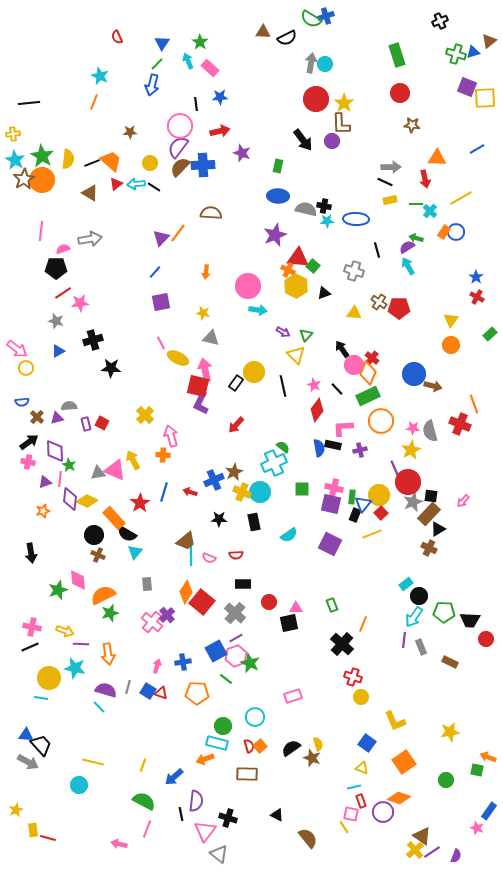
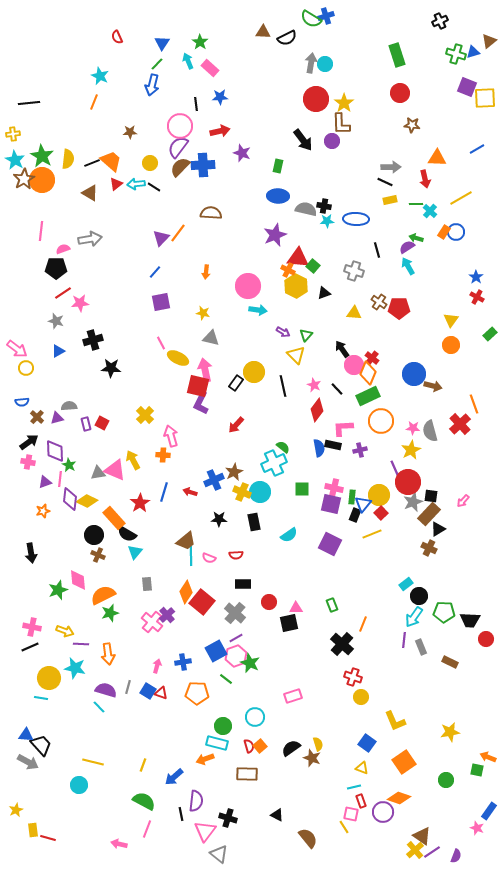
red cross at (460, 424): rotated 25 degrees clockwise
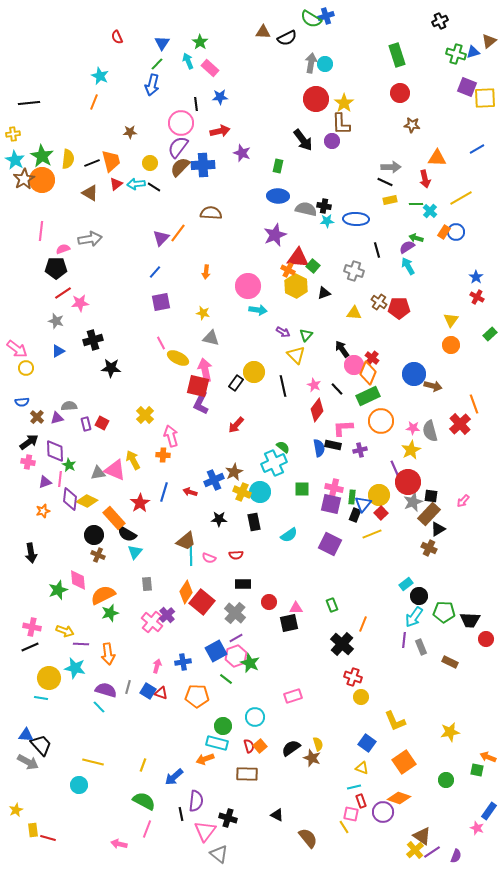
pink circle at (180, 126): moved 1 px right, 3 px up
orange trapezoid at (111, 161): rotated 35 degrees clockwise
orange pentagon at (197, 693): moved 3 px down
